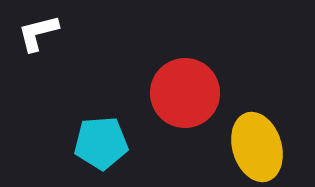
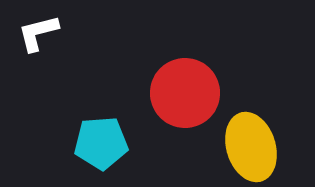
yellow ellipse: moved 6 px left
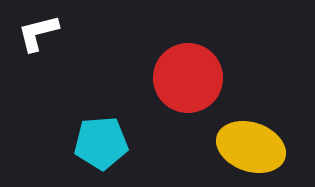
red circle: moved 3 px right, 15 px up
yellow ellipse: rotated 54 degrees counterclockwise
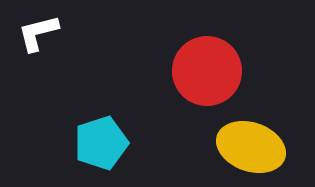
red circle: moved 19 px right, 7 px up
cyan pentagon: rotated 14 degrees counterclockwise
